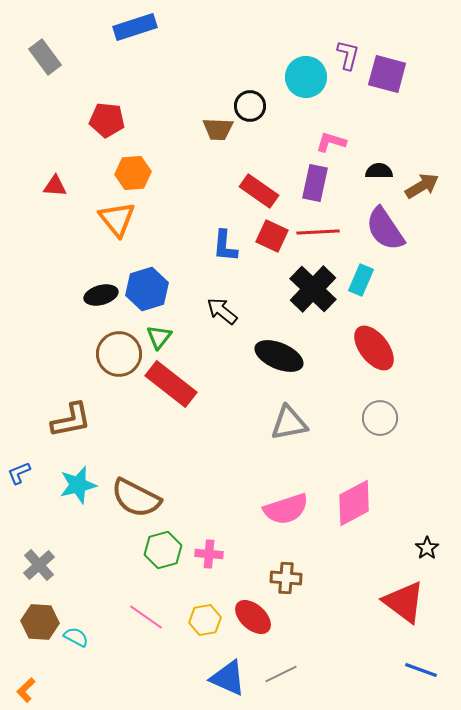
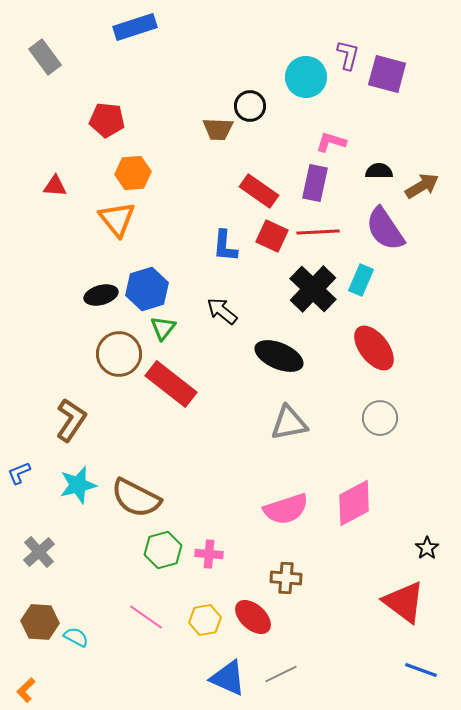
green triangle at (159, 337): moved 4 px right, 9 px up
brown L-shape at (71, 420): rotated 45 degrees counterclockwise
gray cross at (39, 565): moved 13 px up
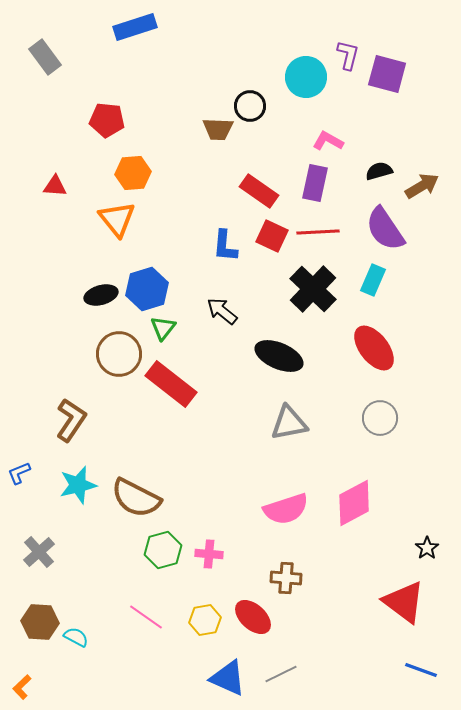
pink L-shape at (331, 142): moved 3 px left, 1 px up; rotated 12 degrees clockwise
black semicircle at (379, 171): rotated 16 degrees counterclockwise
cyan rectangle at (361, 280): moved 12 px right
orange L-shape at (26, 690): moved 4 px left, 3 px up
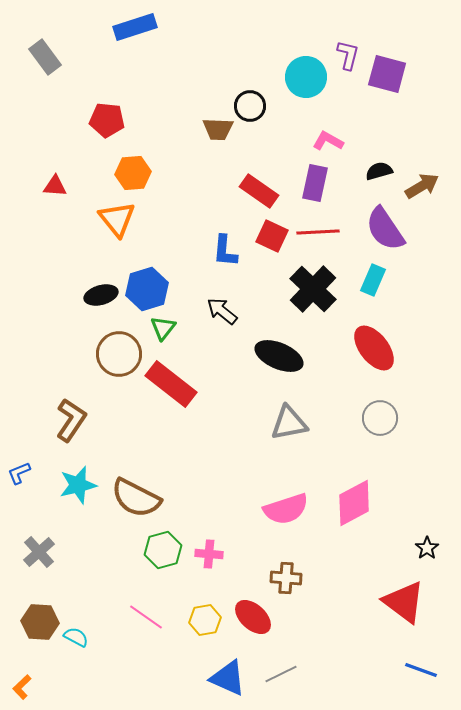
blue L-shape at (225, 246): moved 5 px down
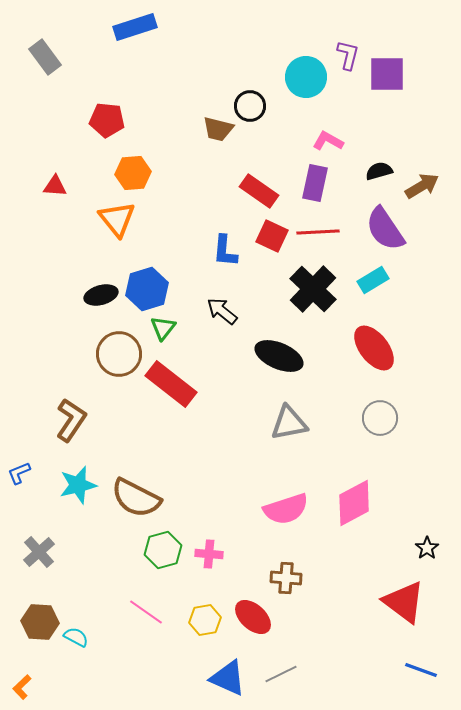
purple square at (387, 74): rotated 15 degrees counterclockwise
brown trapezoid at (218, 129): rotated 12 degrees clockwise
cyan rectangle at (373, 280): rotated 36 degrees clockwise
pink line at (146, 617): moved 5 px up
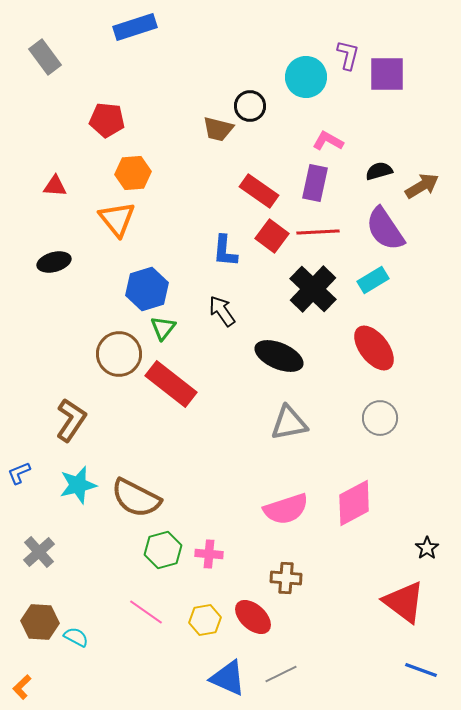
red square at (272, 236): rotated 12 degrees clockwise
black ellipse at (101, 295): moved 47 px left, 33 px up
black arrow at (222, 311): rotated 16 degrees clockwise
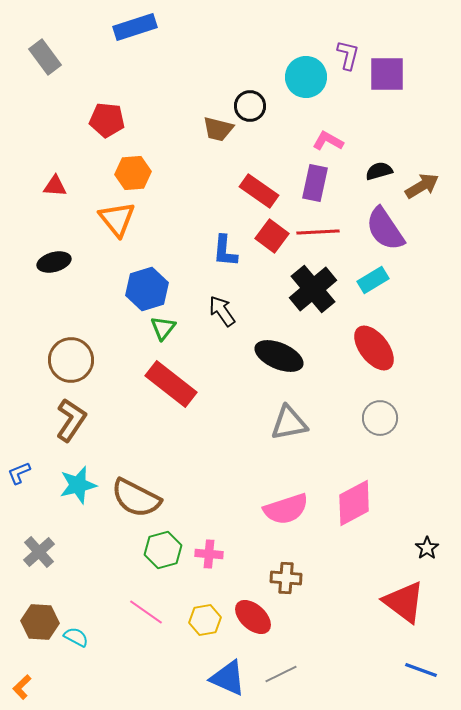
black cross at (313, 289): rotated 6 degrees clockwise
brown circle at (119, 354): moved 48 px left, 6 px down
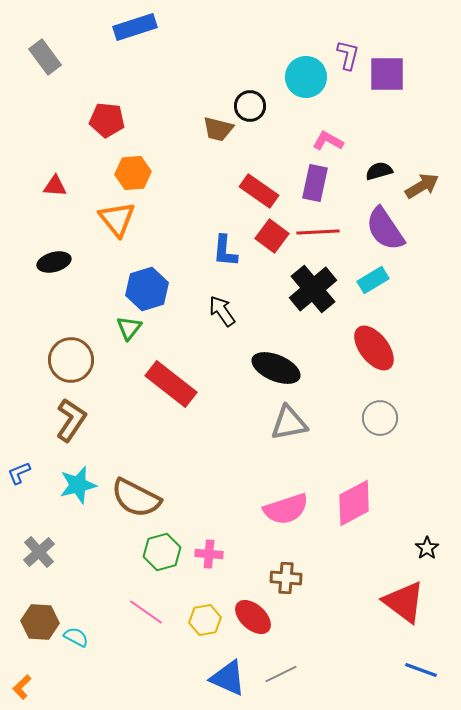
green triangle at (163, 328): moved 34 px left
black ellipse at (279, 356): moved 3 px left, 12 px down
green hexagon at (163, 550): moved 1 px left, 2 px down
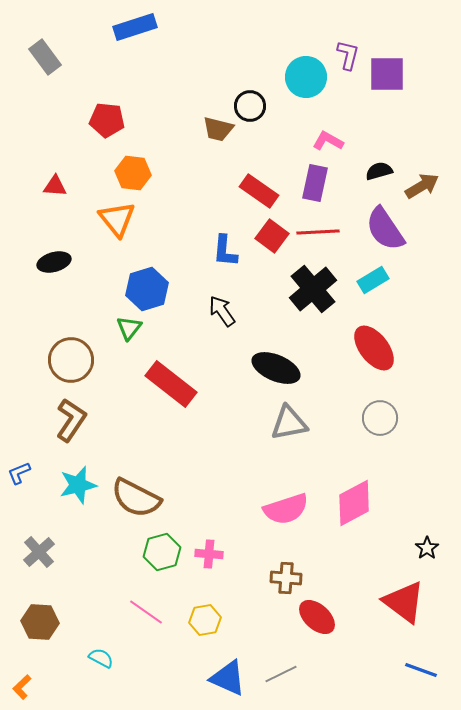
orange hexagon at (133, 173): rotated 12 degrees clockwise
red ellipse at (253, 617): moved 64 px right
cyan semicircle at (76, 637): moved 25 px right, 21 px down
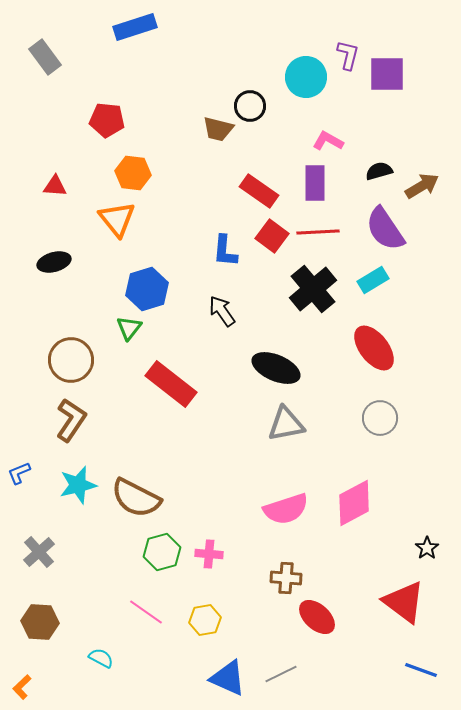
purple rectangle at (315, 183): rotated 12 degrees counterclockwise
gray triangle at (289, 423): moved 3 px left, 1 px down
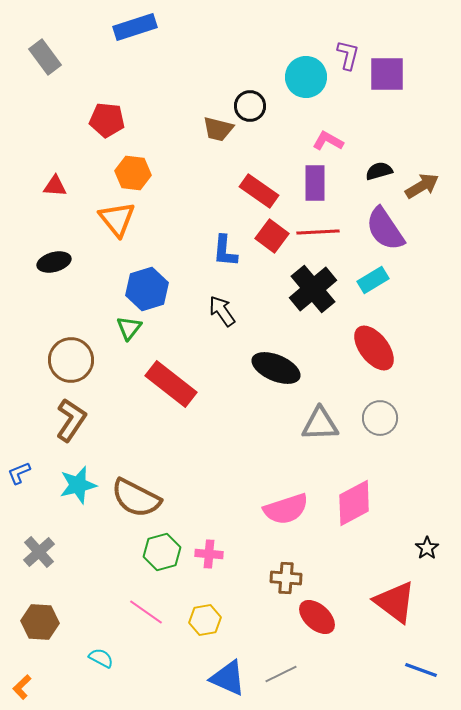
gray triangle at (286, 424): moved 34 px right; rotated 9 degrees clockwise
red triangle at (404, 602): moved 9 px left
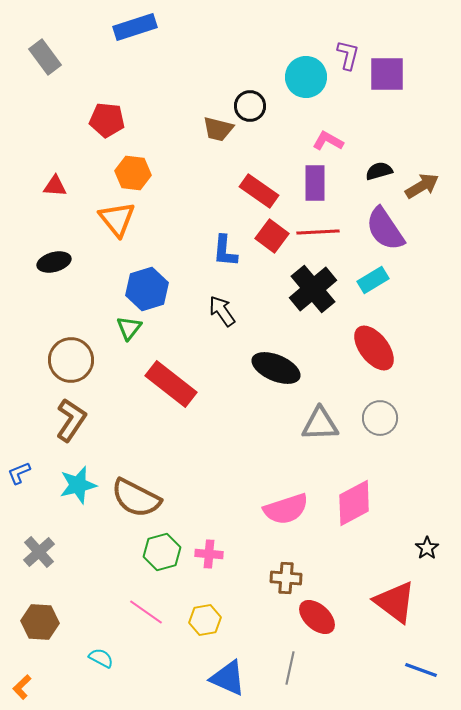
gray line at (281, 674): moved 9 px right, 6 px up; rotated 52 degrees counterclockwise
